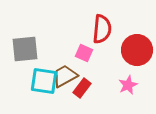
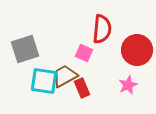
gray square: rotated 12 degrees counterclockwise
red rectangle: rotated 60 degrees counterclockwise
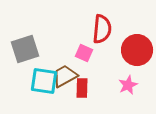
red rectangle: rotated 24 degrees clockwise
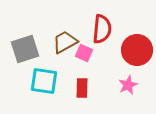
brown trapezoid: moved 34 px up
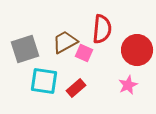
red rectangle: moved 6 px left; rotated 48 degrees clockwise
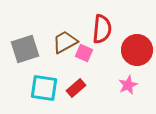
cyan square: moved 7 px down
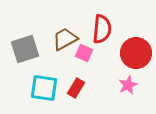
brown trapezoid: moved 3 px up
red circle: moved 1 px left, 3 px down
red rectangle: rotated 18 degrees counterclockwise
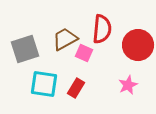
red circle: moved 2 px right, 8 px up
cyan square: moved 4 px up
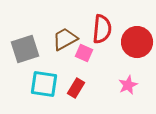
red circle: moved 1 px left, 3 px up
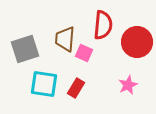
red semicircle: moved 1 px right, 4 px up
brown trapezoid: rotated 56 degrees counterclockwise
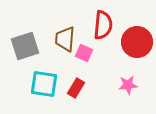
gray square: moved 3 px up
pink star: rotated 18 degrees clockwise
